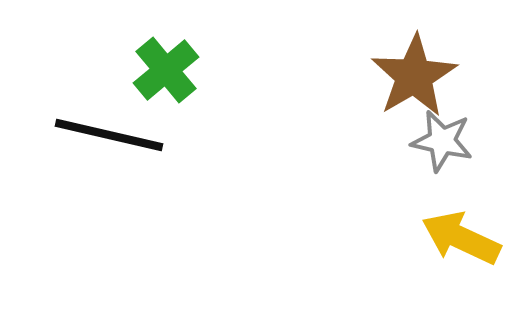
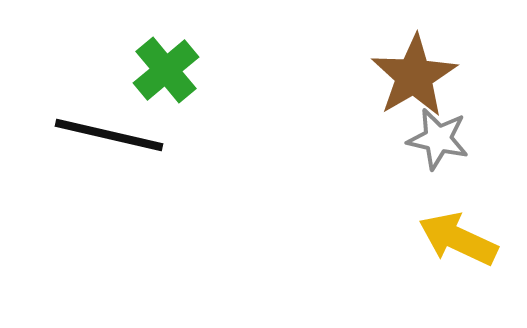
gray star: moved 4 px left, 2 px up
yellow arrow: moved 3 px left, 1 px down
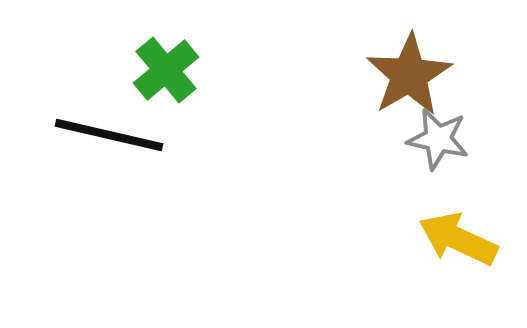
brown star: moved 5 px left, 1 px up
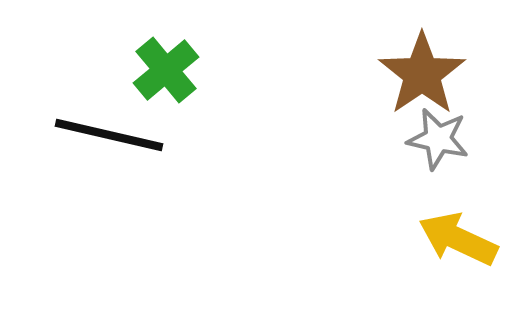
brown star: moved 13 px right, 1 px up; rotated 4 degrees counterclockwise
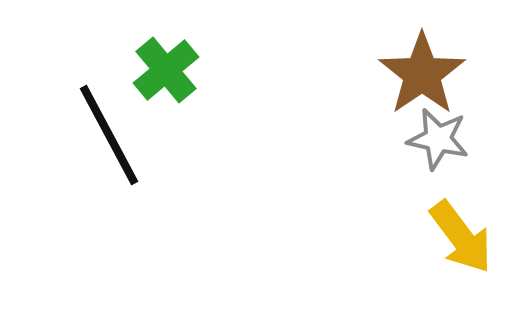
black line: rotated 49 degrees clockwise
yellow arrow: moved 3 px right, 2 px up; rotated 152 degrees counterclockwise
